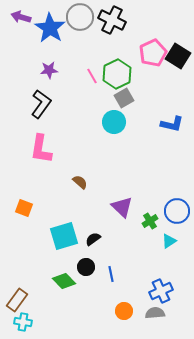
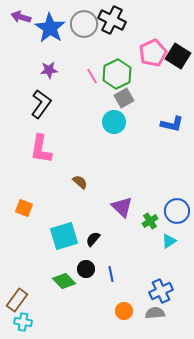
gray circle: moved 4 px right, 7 px down
black semicircle: rotated 14 degrees counterclockwise
black circle: moved 2 px down
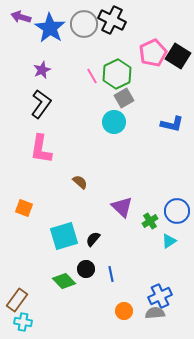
purple star: moved 7 px left; rotated 18 degrees counterclockwise
blue cross: moved 1 px left, 5 px down
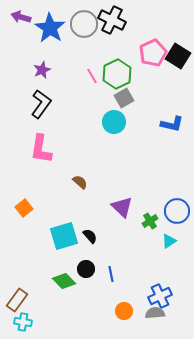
orange square: rotated 30 degrees clockwise
black semicircle: moved 3 px left, 3 px up; rotated 98 degrees clockwise
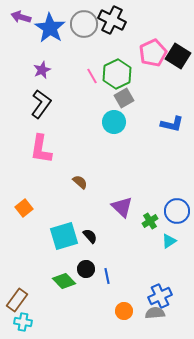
blue line: moved 4 px left, 2 px down
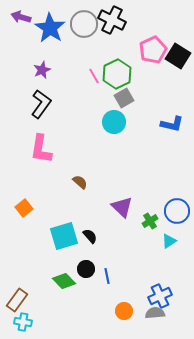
pink pentagon: moved 3 px up
pink line: moved 2 px right
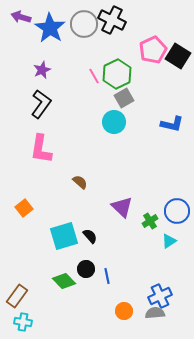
brown rectangle: moved 4 px up
